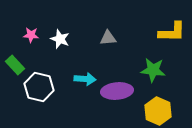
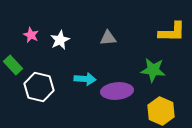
pink star: rotated 21 degrees clockwise
white star: moved 1 px down; rotated 24 degrees clockwise
green rectangle: moved 2 px left
yellow hexagon: moved 3 px right
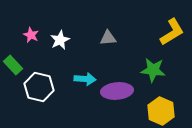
yellow L-shape: rotated 32 degrees counterclockwise
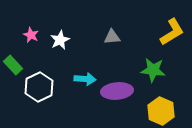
gray triangle: moved 4 px right, 1 px up
white hexagon: rotated 20 degrees clockwise
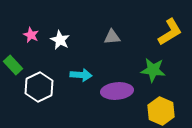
yellow L-shape: moved 2 px left
white star: rotated 18 degrees counterclockwise
cyan arrow: moved 4 px left, 4 px up
